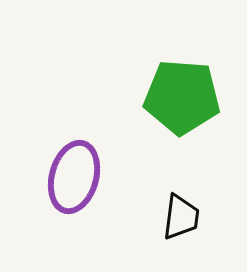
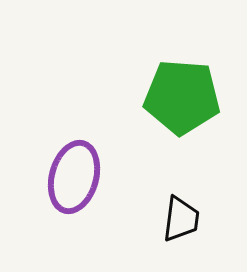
black trapezoid: moved 2 px down
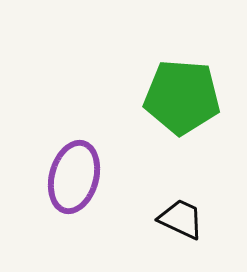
black trapezoid: rotated 72 degrees counterclockwise
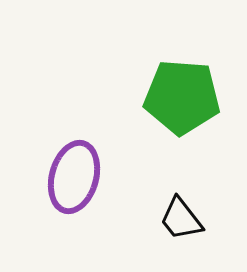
black trapezoid: rotated 153 degrees counterclockwise
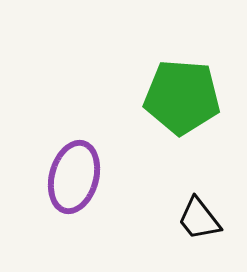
black trapezoid: moved 18 px right
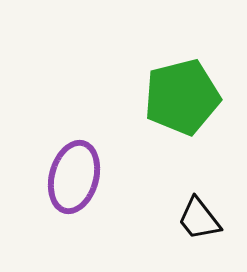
green pentagon: rotated 18 degrees counterclockwise
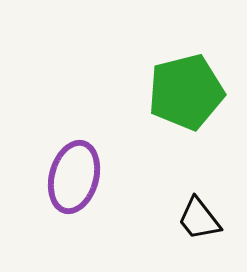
green pentagon: moved 4 px right, 5 px up
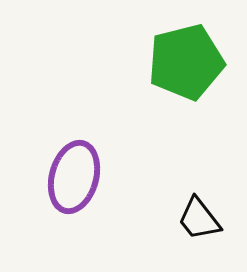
green pentagon: moved 30 px up
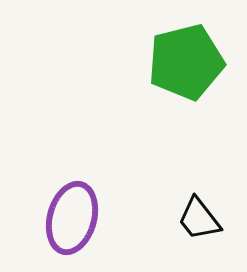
purple ellipse: moved 2 px left, 41 px down
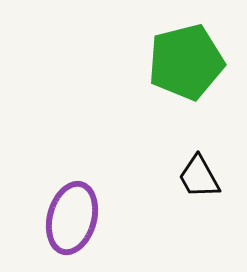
black trapezoid: moved 42 px up; rotated 9 degrees clockwise
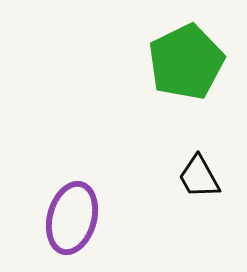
green pentagon: rotated 12 degrees counterclockwise
